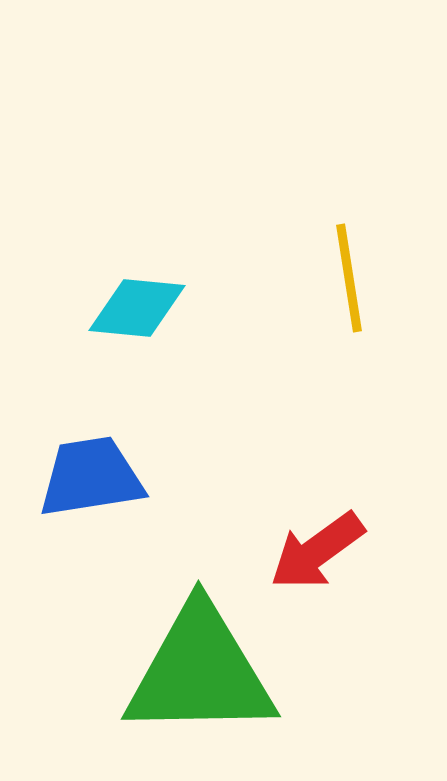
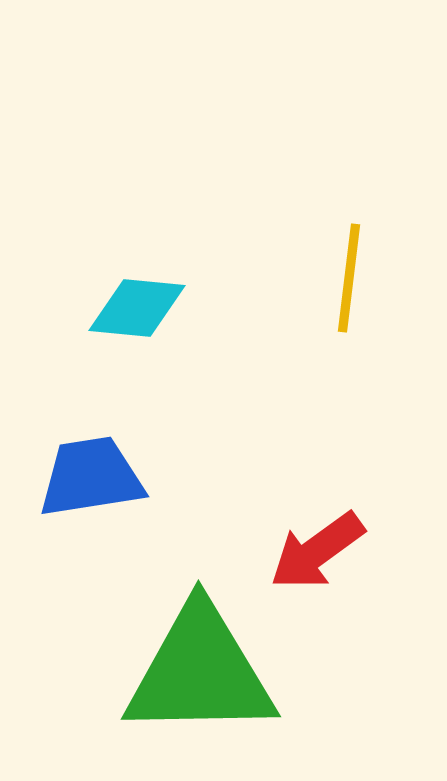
yellow line: rotated 16 degrees clockwise
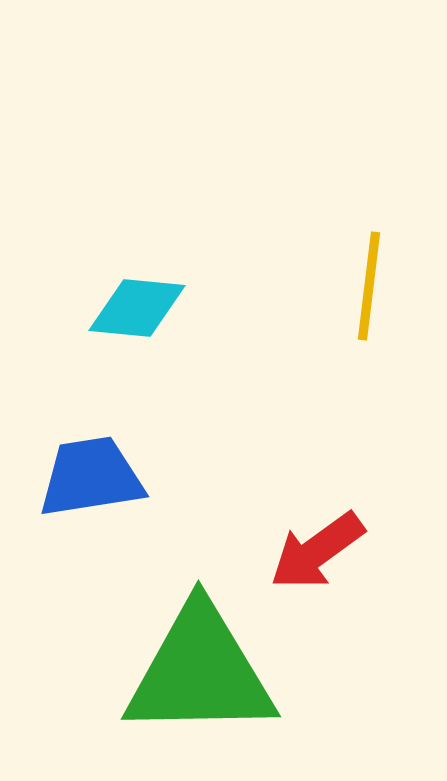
yellow line: moved 20 px right, 8 px down
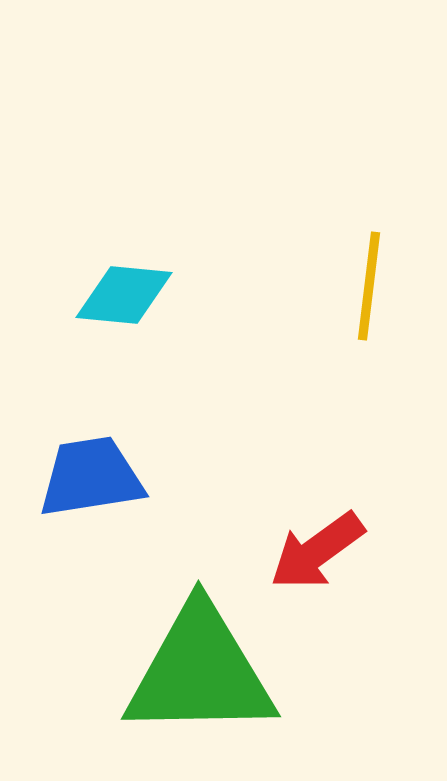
cyan diamond: moved 13 px left, 13 px up
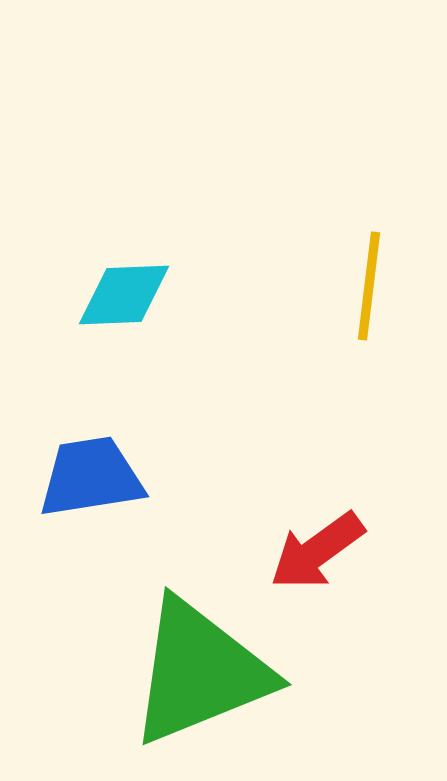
cyan diamond: rotated 8 degrees counterclockwise
green triangle: rotated 21 degrees counterclockwise
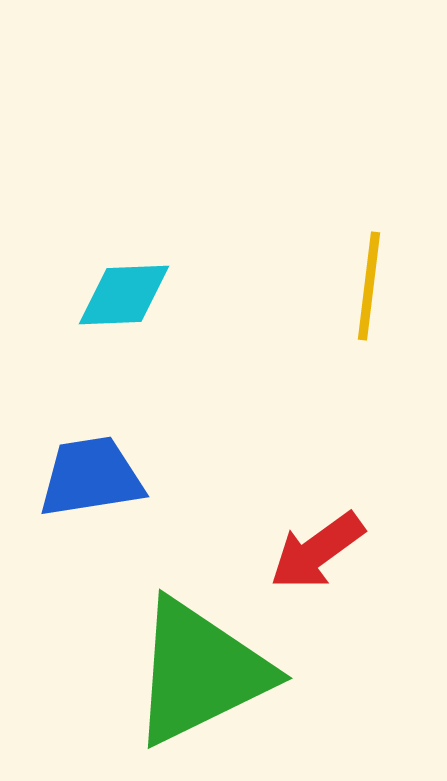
green triangle: rotated 4 degrees counterclockwise
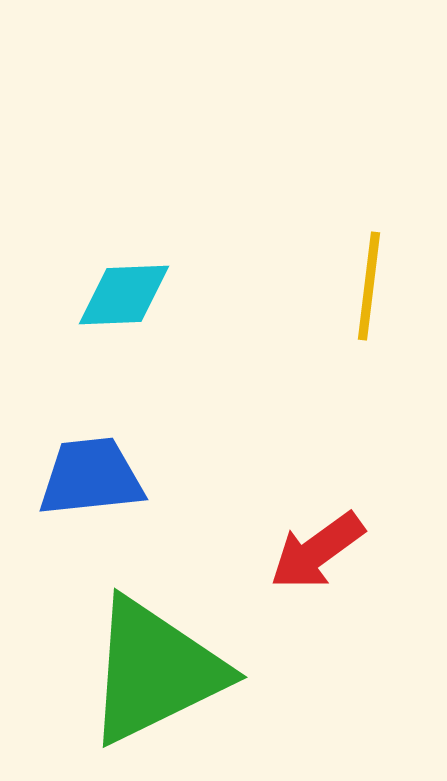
blue trapezoid: rotated 3 degrees clockwise
green triangle: moved 45 px left, 1 px up
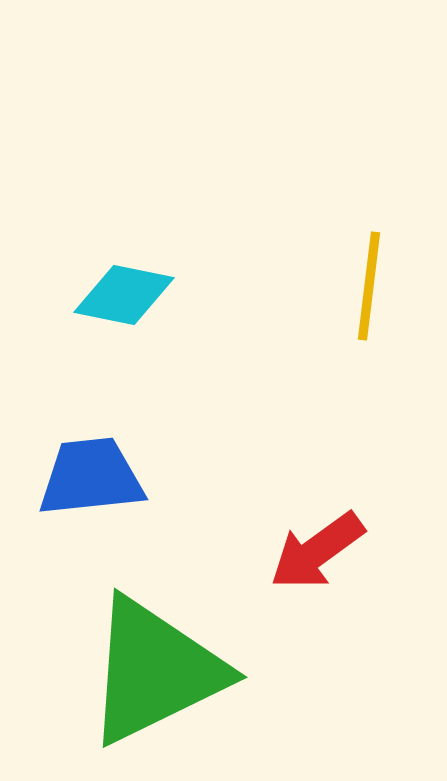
cyan diamond: rotated 14 degrees clockwise
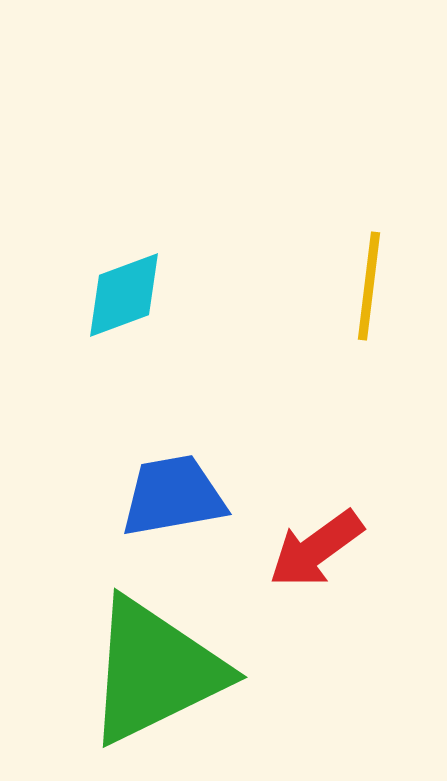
cyan diamond: rotated 32 degrees counterclockwise
blue trapezoid: moved 82 px right, 19 px down; rotated 4 degrees counterclockwise
red arrow: moved 1 px left, 2 px up
